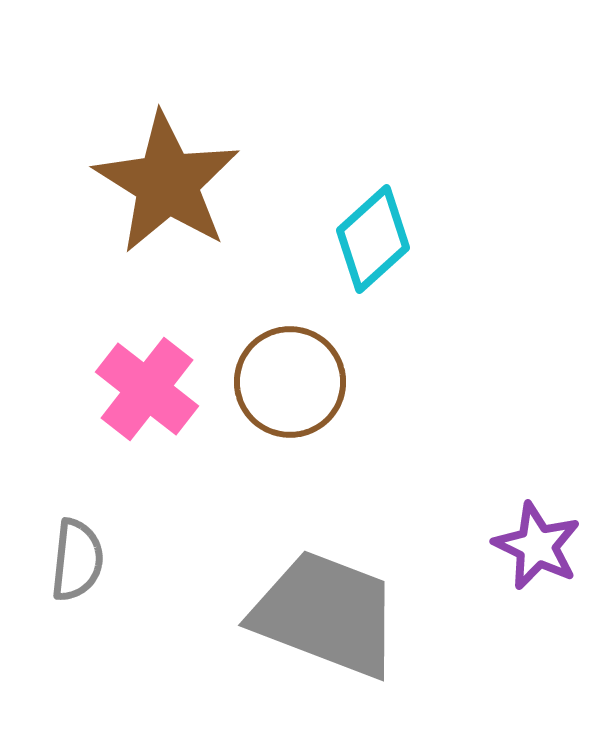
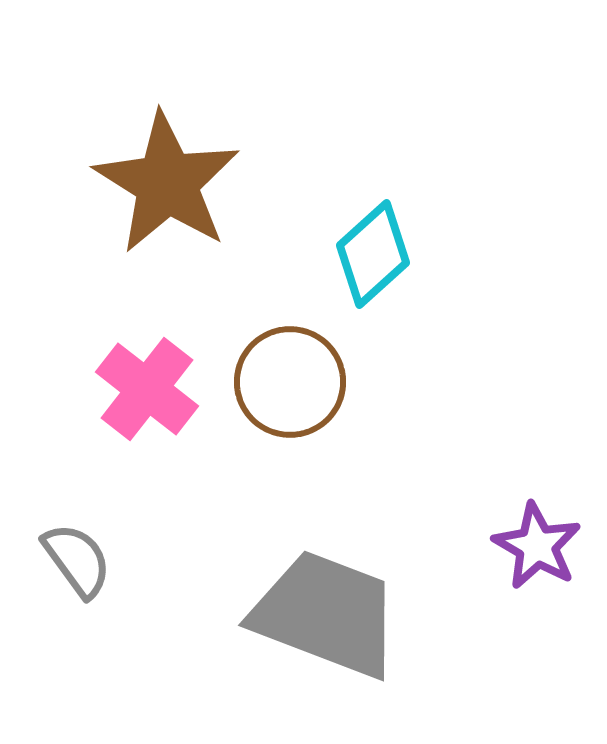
cyan diamond: moved 15 px down
purple star: rotated 4 degrees clockwise
gray semicircle: rotated 42 degrees counterclockwise
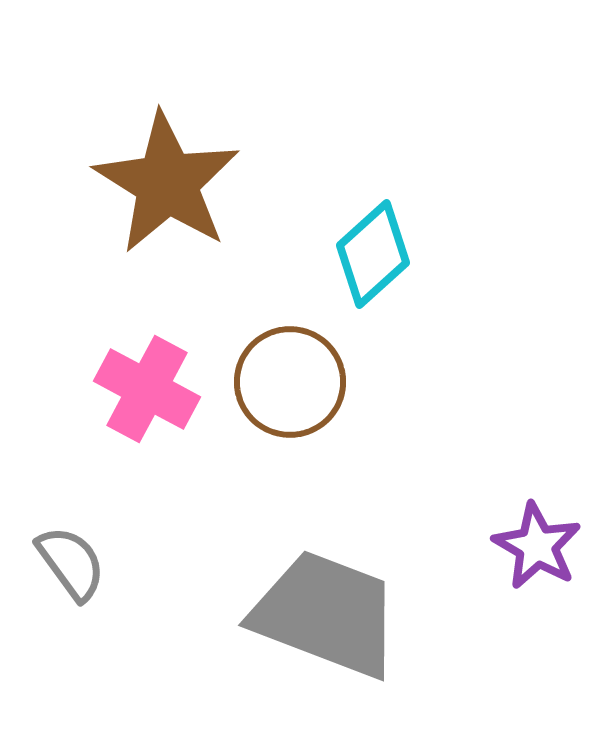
pink cross: rotated 10 degrees counterclockwise
gray semicircle: moved 6 px left, 3 px down
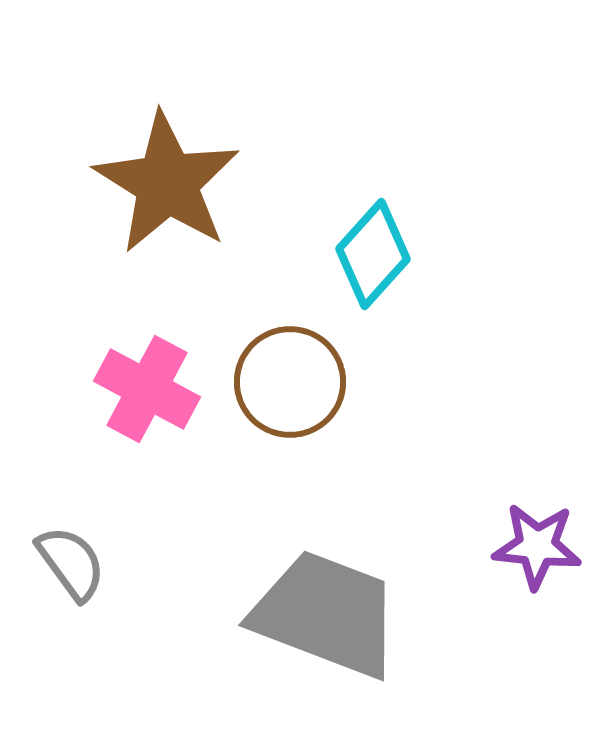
cyan diamond: rotated 6 degrees counterclockwise
purple star: rotated 24 degrees counterclockwise
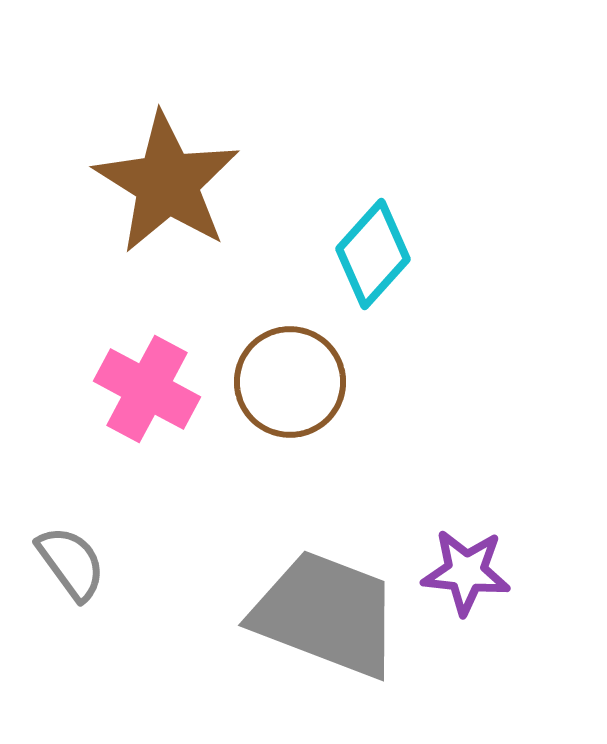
purple star: moved 71 px left, 26 px down
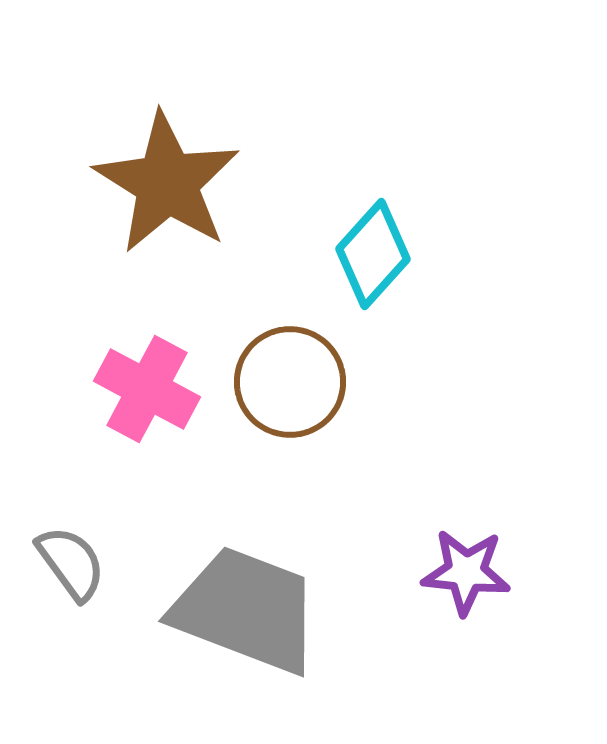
gray trapezoid: moved 80 px left, 4 px up
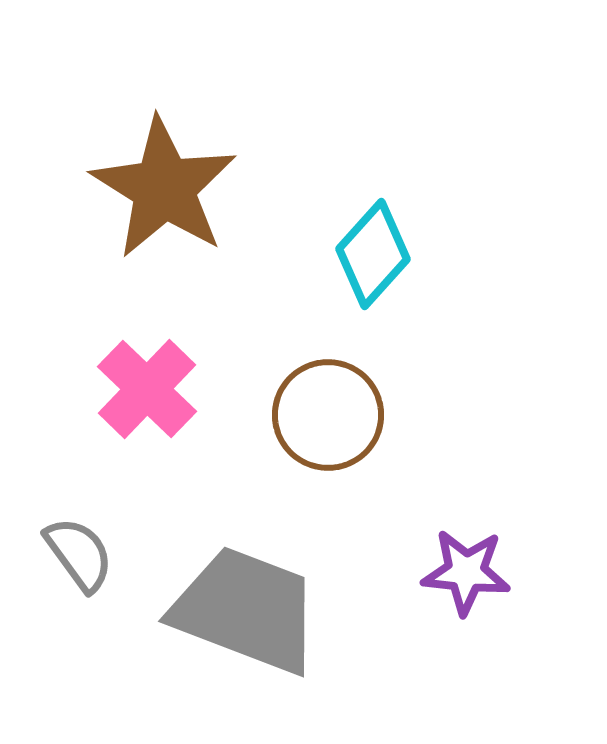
brown star: moved 3 px left, 5 px down
brown circle: moved 38 px right, 33 px down
pink cross: rotated 16 degrees clockwise
gray semicircle: moved 8 px right, 9 px up
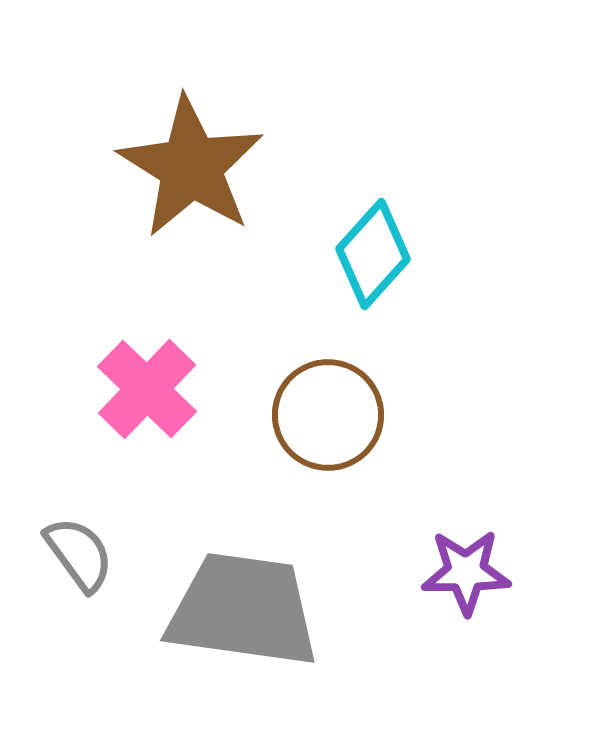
brown star: moved 27 px right, 21 px up
purple star: rotated 6 degrees counterclockwise
gray trapezoid: moved 3 px left; rotated 13 degrees counterclockwise
